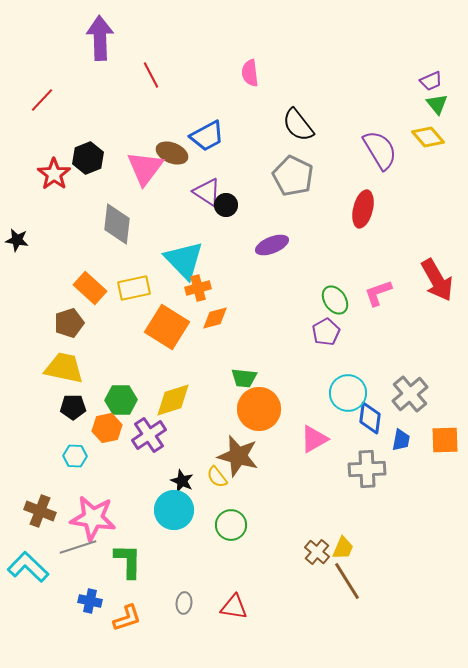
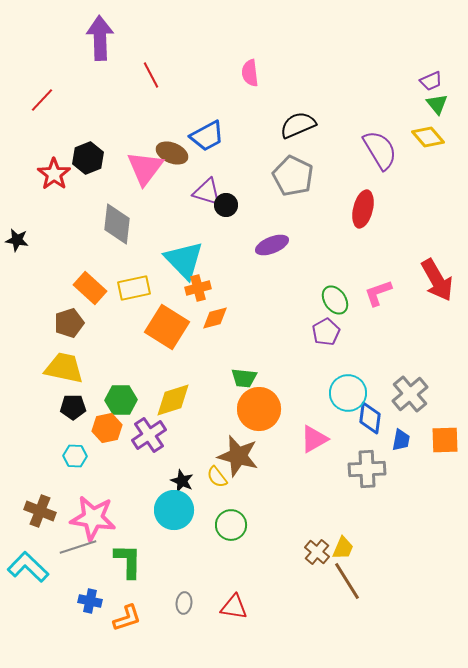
black semicircle at (298, 125): rotated 105 degrees clockwise
purple triangle at (207, 192): rotated 16 degrees counterclockwise
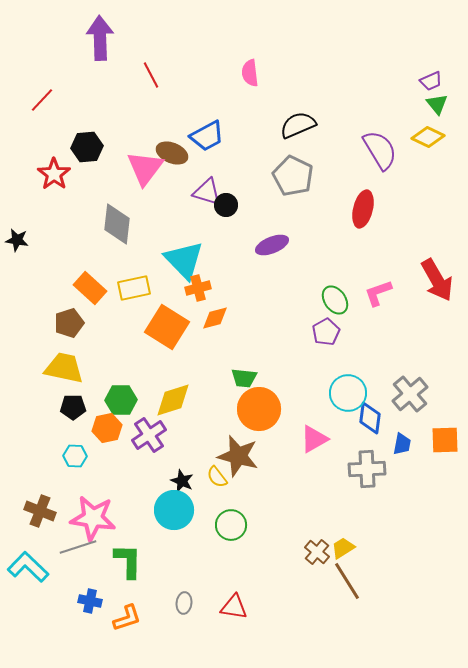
yellow diamond at (428, 137): rotated 24 degrees counterclockwise
black hexagon at (88, 158): moved 1 px left, 11 px up; rotated 16 degrees clockwise
blue trapezoid at (401, 440): moved 1 px right, 4 px down
yellow trapezoid at (343, 548): rotated 145 degrees counterclockwise
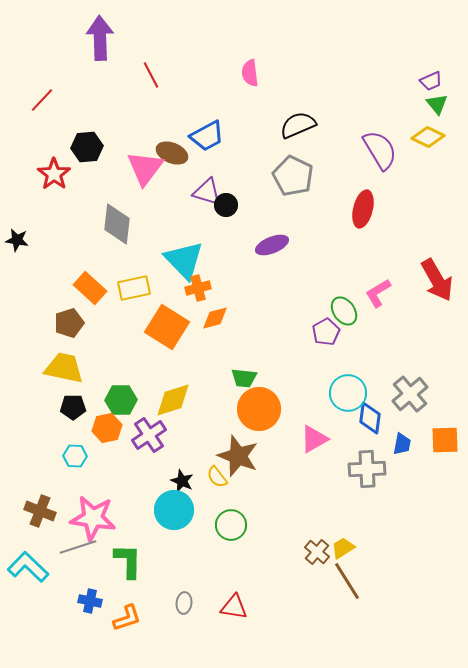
pink L-shape at (378, 293): rotated 12 degrees counterclockwise
green ellipse at (335, 300): moved 9 px right, 11 px down
brown star at (238, 456): rotated 6 degrees clockwise
